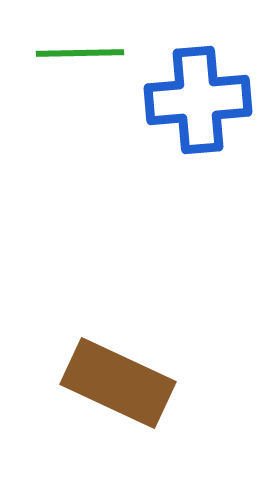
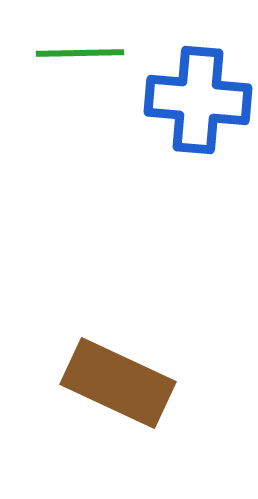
blue cross: rotated 10 degrees clockwise
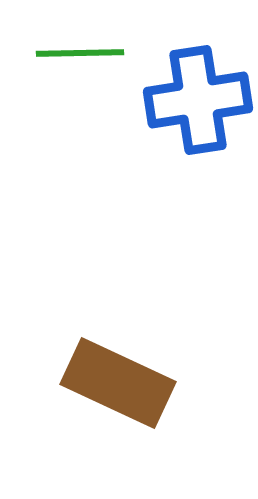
blue cross: rotated 14 degrees counterclockwise
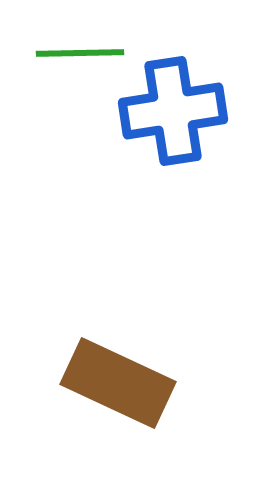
blue cross: moved 25 px left, 11 px down
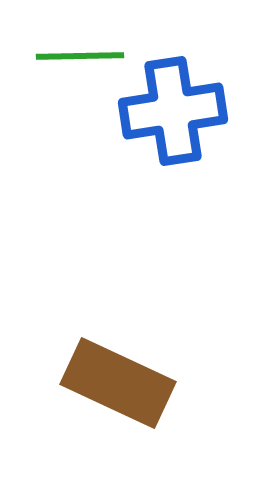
green line: moved 3 px down
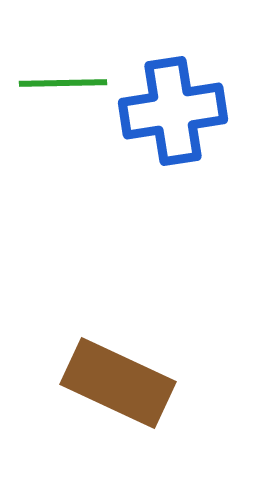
green line: moved 17 px left, 27 px down
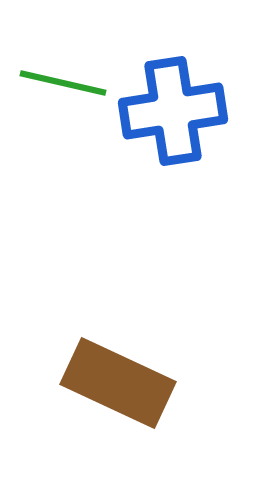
green line: rotated 14 degrees clockwise
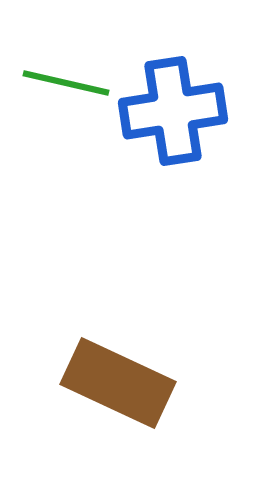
green line: moved 3 px right
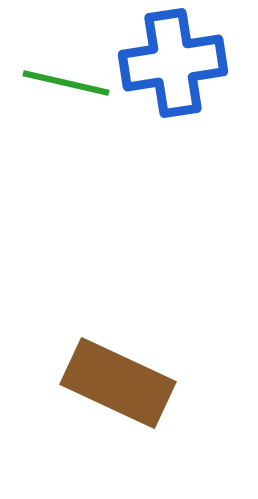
blue cross: moved 48 px up
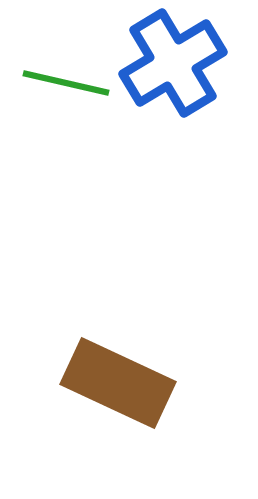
blue cross: rotated 22 degrees counterclockwise
